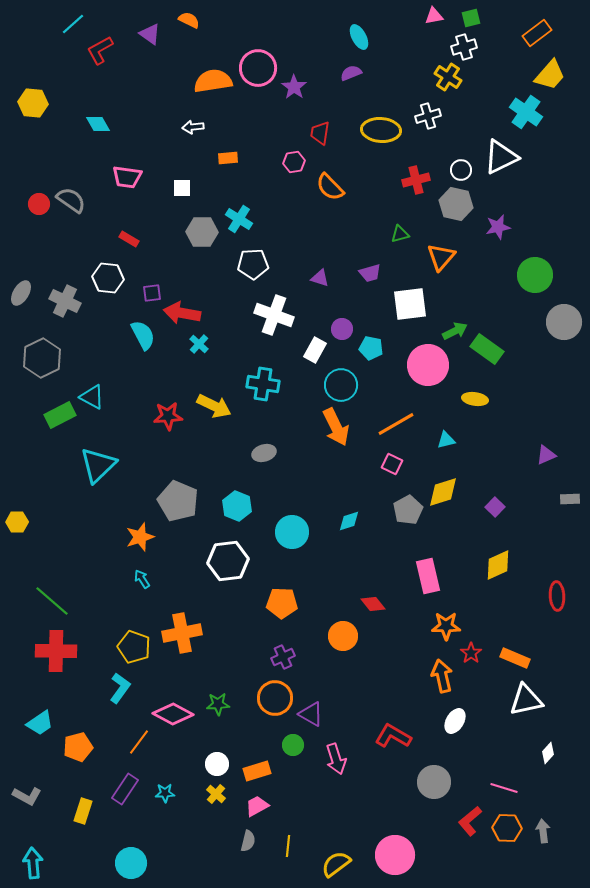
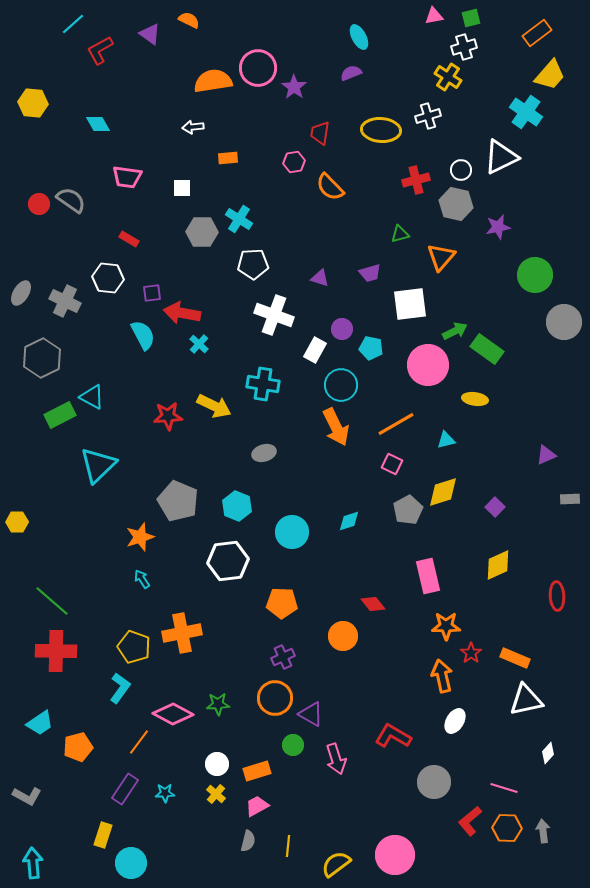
yellow rectangle at (83, 811): moved 20 px right, 24 px down
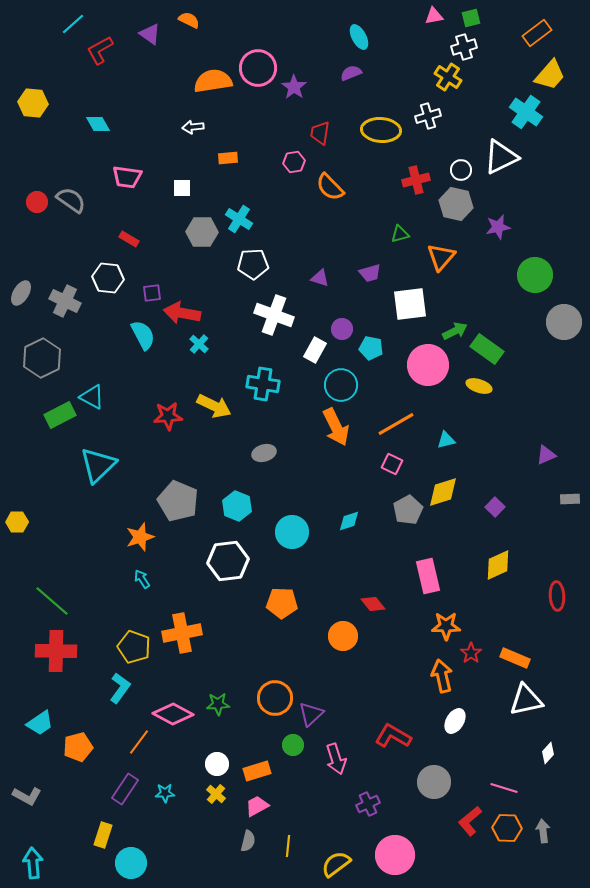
red circle at (39, 204): moved 2 px left, 2 px up
yellow ellipse at (475, 399): moved 4 px right, 13 px up; rotated 10 degrees clockwise
purple cross at (283, 657): moved 85 px right, 147 px down
purple triangle at (311, 714): rotated 48 degrees clockwise
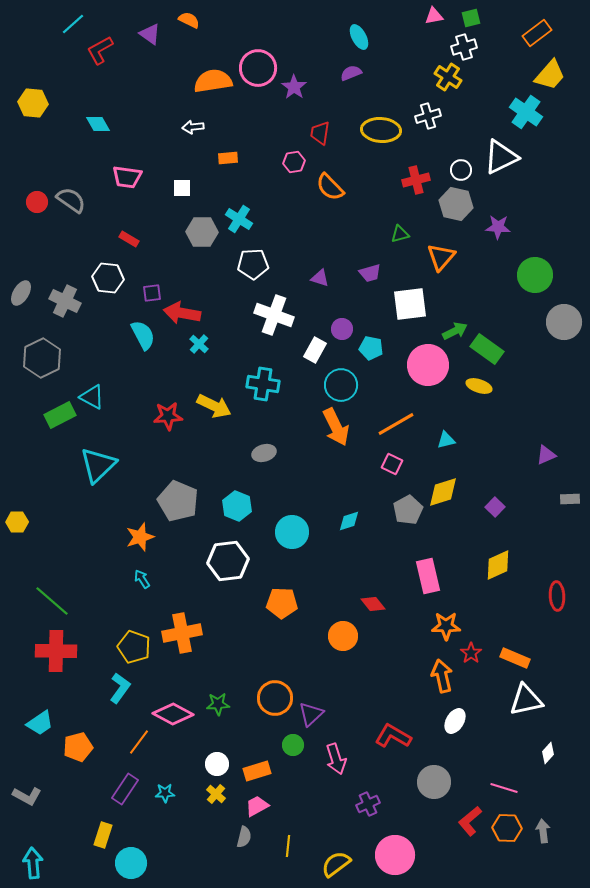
purple star at (498, 227): rotated 15 degrees clockwise
gray semicircle at (248, 841): moved 4 px left, 4 px up
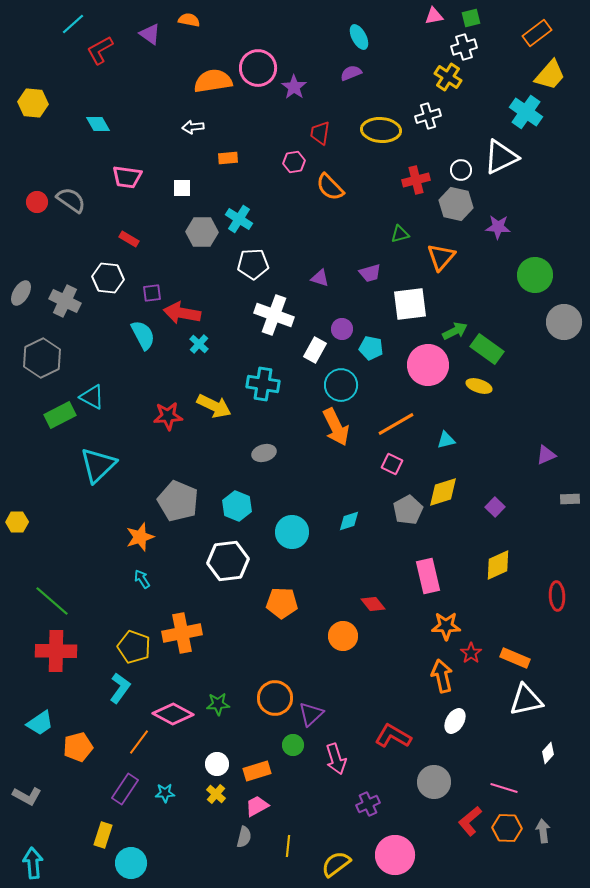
orange semicircle at (189, 20): rotated 15 degrees counterclockwise
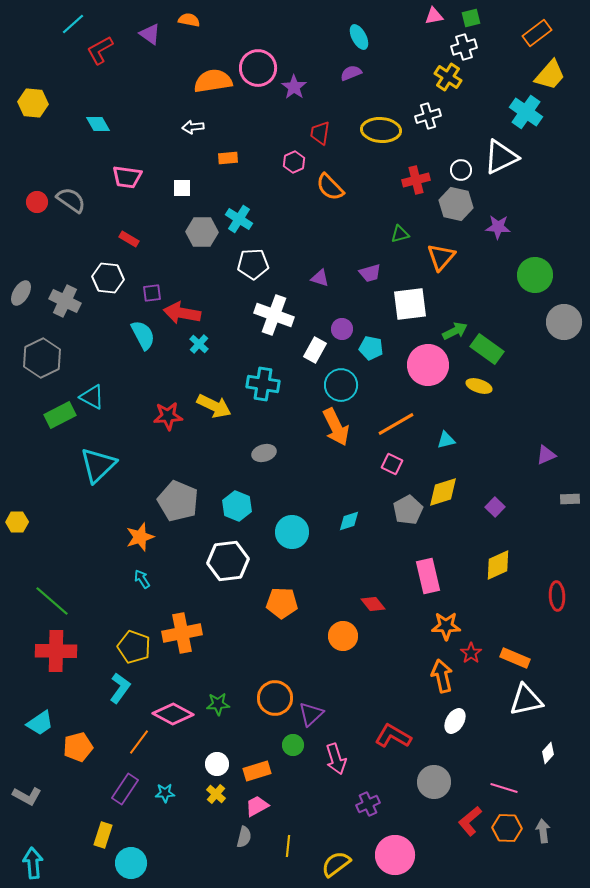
pink hexagon at (294, 162): rotated 15 degrees counterclockwise
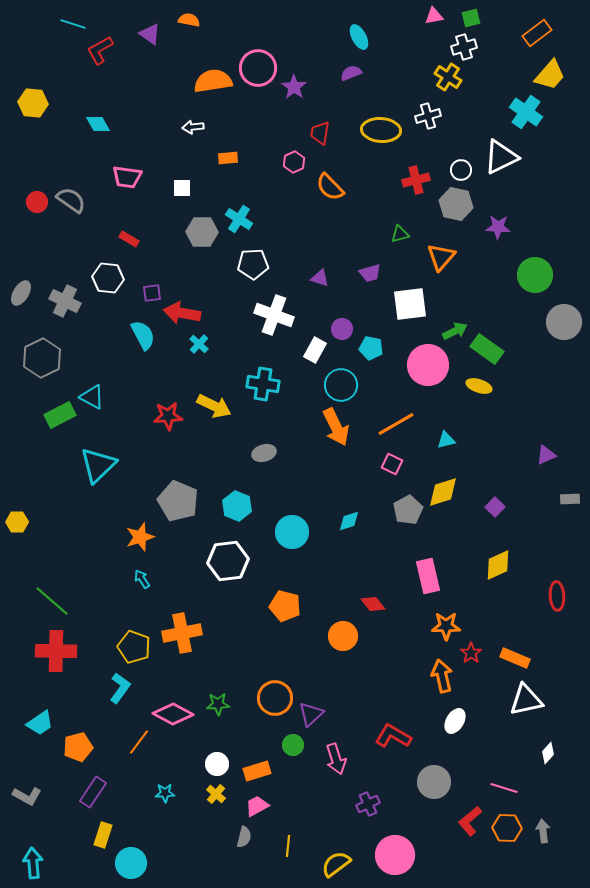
cyan line at (73, 24): rotated 60 degrees clockwise
orange pentagon at (282, 603): moved 3 px right, 3 px down; rotated 12 degrees clockwise
purple rectangle at (125, 789): moved 32 px left, 3 px down
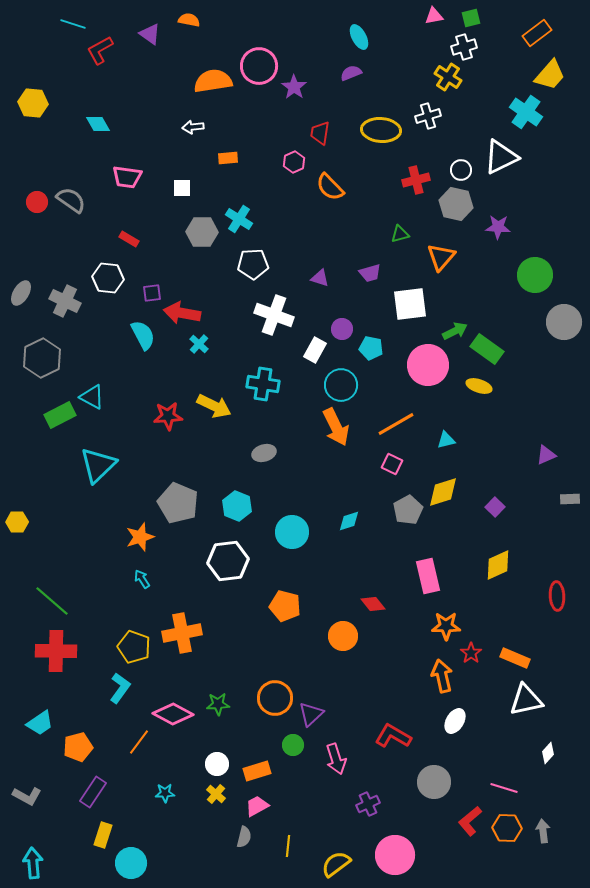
pink circle at (258, 68): moved 1 px right, 2 px up
gray pentagon at (178, 501): moved 2 px down
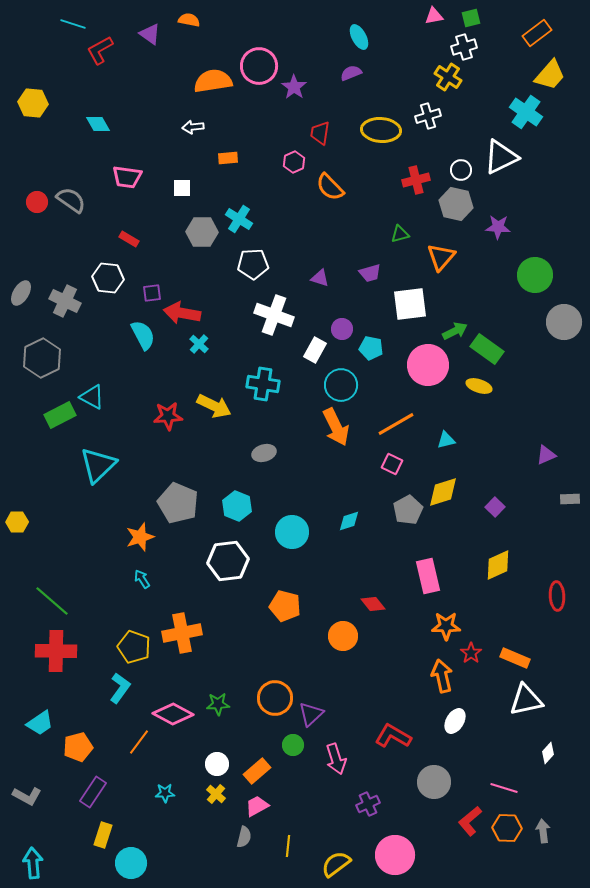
orange rectangle at (257, 771): rotated 24 degrees counterclockwise
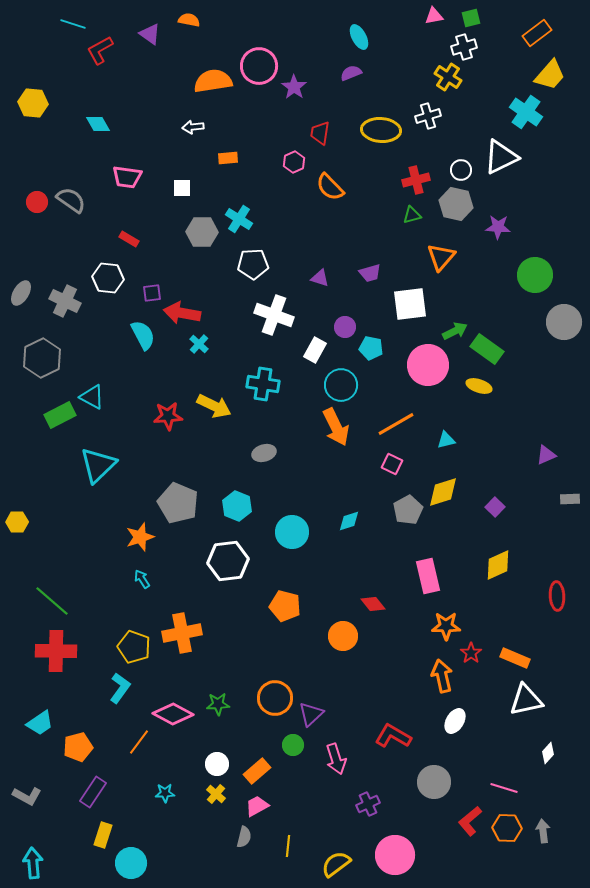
green triangle at (400, 234): moved 12 px right, 19 px up
purple circle at (342, 329): moved 3 px right, 2 px up
